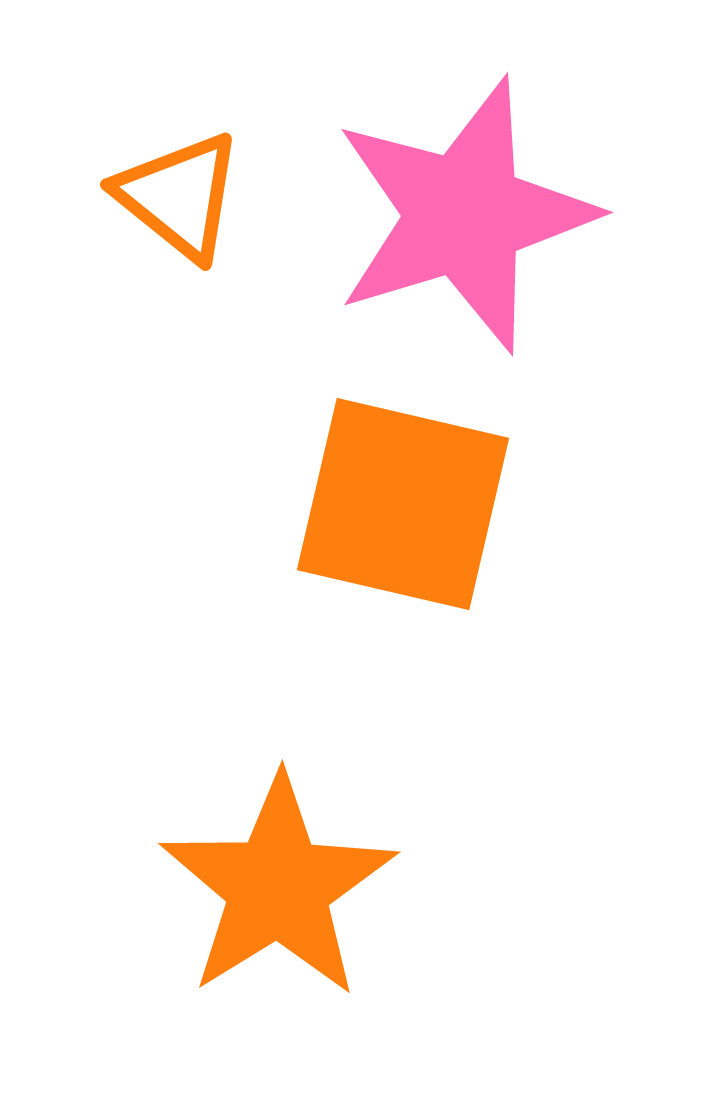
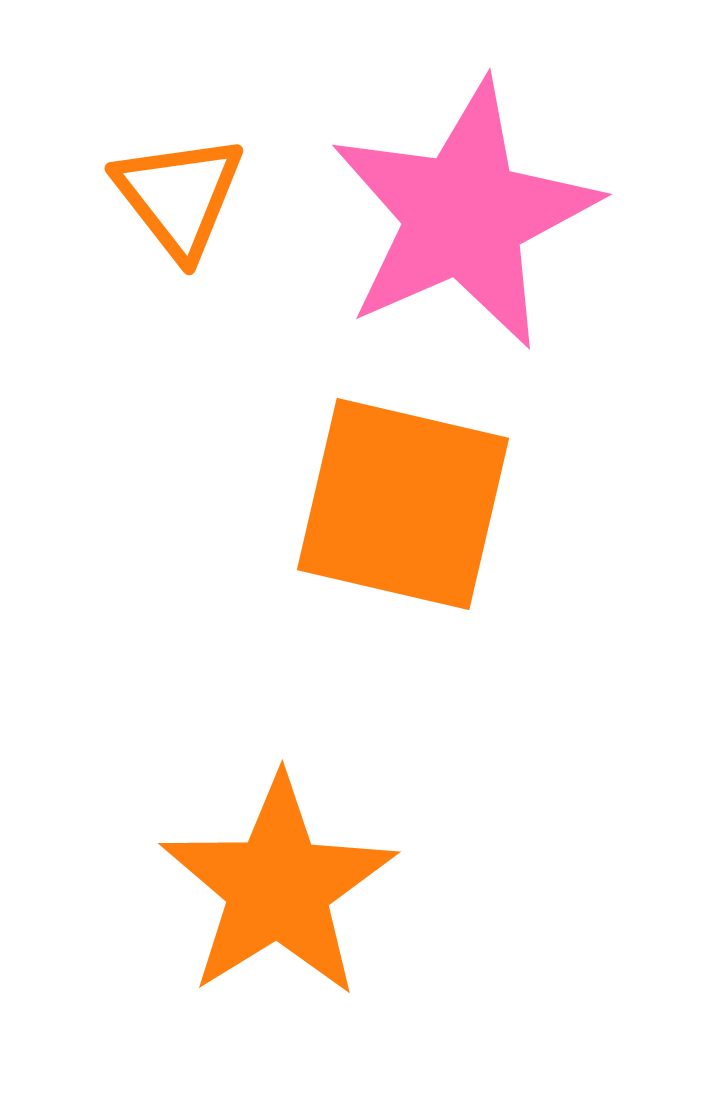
orange triangle: rotated 13 degrees clockwise
pink star: rotated 7 degrees counterclockwise
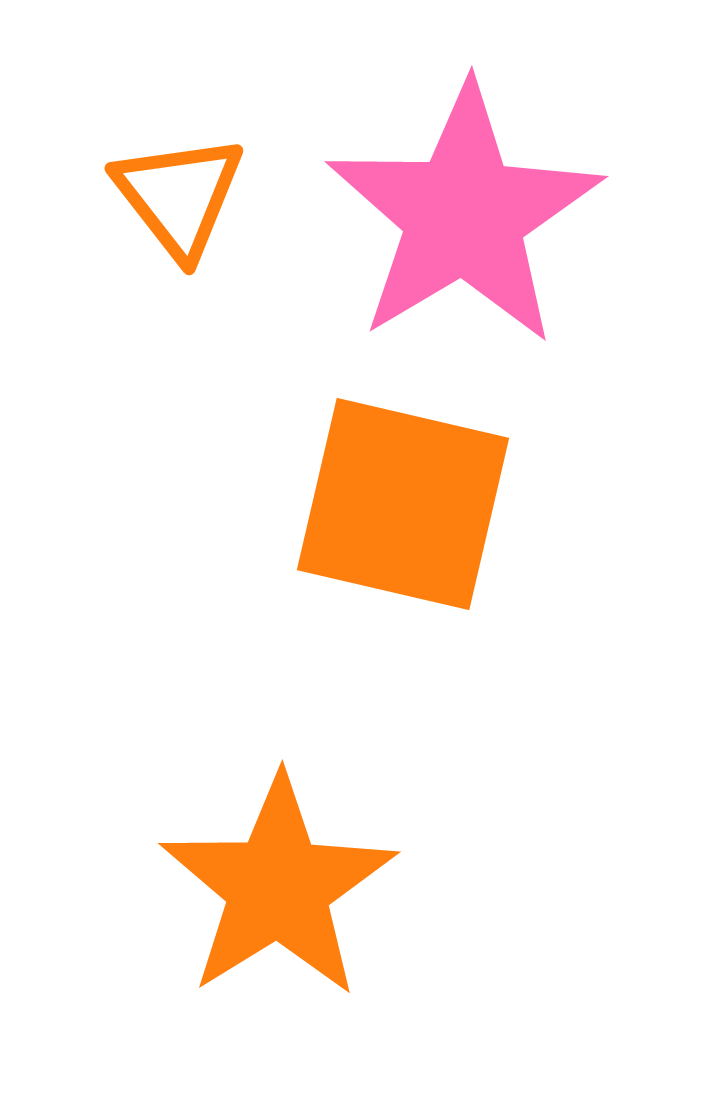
pink star: rotated 7 degrees counterclockwise
